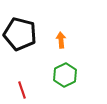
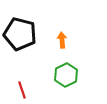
orange arrow: moved 1 px right
green hexagon: moved 1 px right
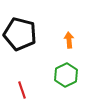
orange arrow: moved 7 px right
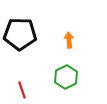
black pentagon: rotated 12 degrees counterclockwise
green hexagon: moved 2 px down
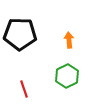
green hexagon: moved 1 px right, 1 px up
red line: moved 2 px right, 1 px up
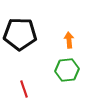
green hexagon: moved 6 px up; rotated 20 degrees clockwise
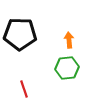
green hexagon: moved 2 px up
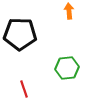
orange arrow: moved 29 px up
